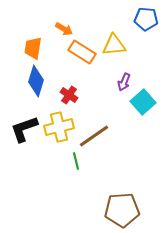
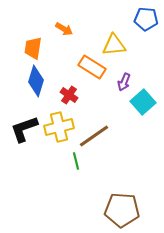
orange rectangle: moved 10 px right, 15 px down
brown pentagon: rotated 8 degrees clockwise
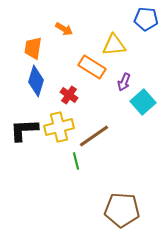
black L-shape: moved 1 px down; rotated 16 degrees clockwise
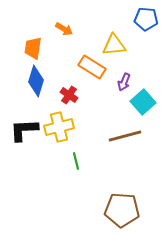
brown line: moved 31 px right; rotated 20 degrees clockwise
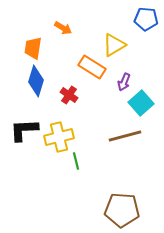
orange arrow: moved 1 px left, 1 px up
yellow triangle: rotated 25 degrees counterclockwise
cyan square: moved 2 px left, 1 px down
yellow cross: moved 10 px down
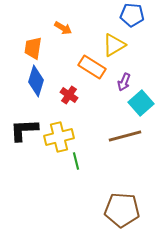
blue pentagon: moved 14 px left, 4 px up
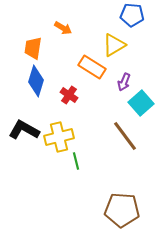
black L-shape: rotated 32 degrees clockwise
brown line: rotated 68 degrees clockwise
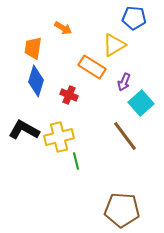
blue pentagon: moved 2 px right, 3 px down
red cross: rotated 12 degrees counterclockwise
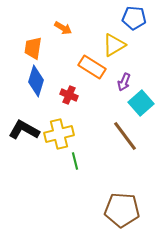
yellow cross: moved 3 px up
green line: moved 1 px left
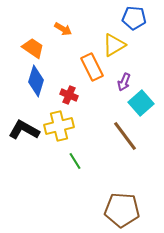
orange arrow: moved 1 px down
orange trapezoid: rotated 115 degrees clockwise
orange rectangle: rotated 32 degrees clockwise
yellow cross: moved 8 px up
green line: rotated 18 degrees counterclockwise
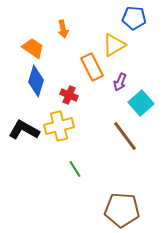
orange arrow: rotated 48 degrees clockwise
purple arrow: moved 4 px left
green line: moved 8 px down
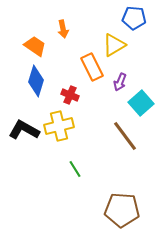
orange trapezoid: moved 2 px right, 2 px up
red cross: moved 1 px right
